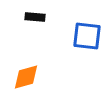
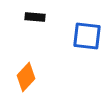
orange diamond: rotated 32 degrees counterclockwise
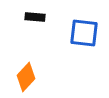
blue square: moved 3 px left, 3 px up
